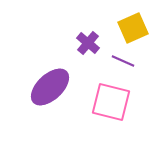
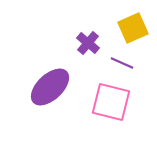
purple line: moved 1 px left, 2 px down
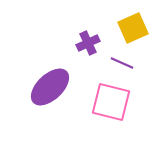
purple cross: rotated 25 degrees clockwise
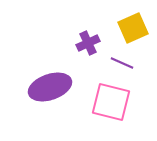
purple ellipse: rotated 24 degrees clockwise
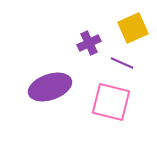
purple cross: moved 1 px right
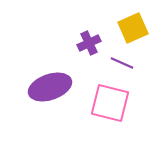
pink square: moved 1 px left, 1 px down
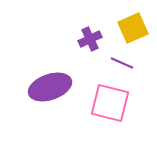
purple cross: moved 1 px right, 4 px up
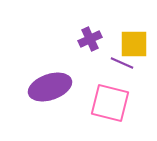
yellow square: moved 1 px right, 16 px down; rotated 24 degrees clockwise
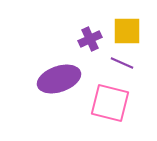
yellow square: moved 7 px left, 13 px up
purple ellipse: moved 9 px right, 8 px up
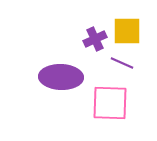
purple cross: moved 5 px right
purple ellipse: moved 2 px right, 2 px up; rotated 21 degrees clockwise
pink square: rotated 12 degrees counterclockwise
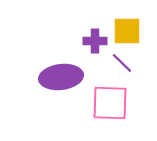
purple cross: moved 2 px down; rotated 25 degrees clockwise
purple line: rotated 20 degrees clockwise
purple ellipse: rotated 9 degrees counterclockwise
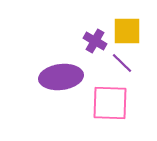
purple cross: rotated 30 degrees clockwise
